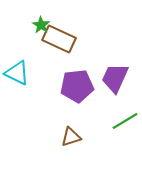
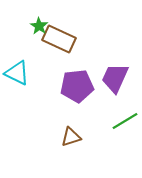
green star: moved 2 px left, 1 px down
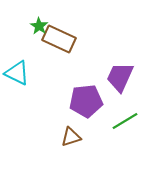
purple trapezoid: moved 5 px right, 1 px up
purple pentagon: moved 9 px right, 15 px down
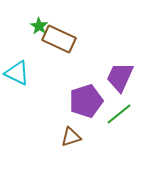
purple pentagon: rotated 12 degrees counterclockwise
green line: moved 6 px left, 7 px up; rotated 8 degrees counterclockwise
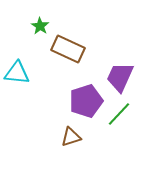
green star: moved 1 px right
brown rectangle: moved 9 px right, 10 px down
cyan triangle: rotated 20 degrees counterclockwise
green line: rotated 8 degrees counterclockwise
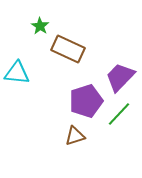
purple trapezoid: rotated 20 degrees clockwise
brown triangle: moved 4 px right, 1 px up
